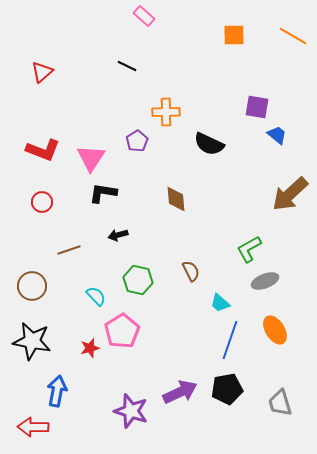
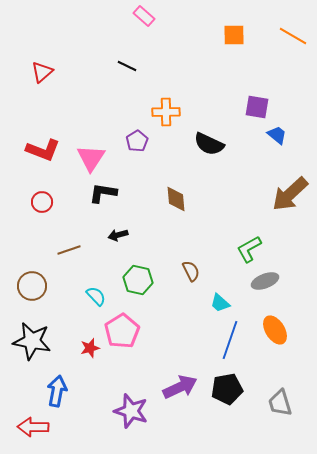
purple arrow: moved 5 px up
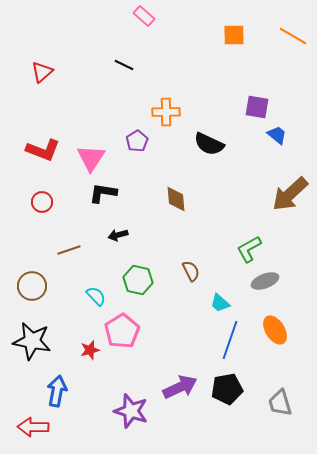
black line: moved 3 px left, 1 px up
red star: moved 2 px down
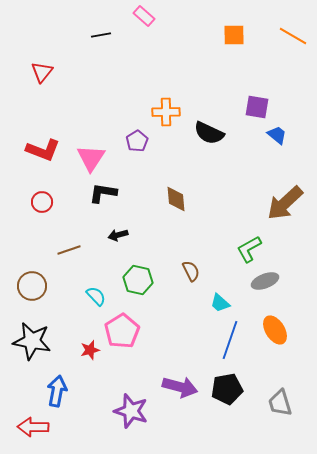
black line: moved 23 px left, 30 px up; rotated 36 degrees counterclockwise
red triangle: rotated 10 degrees counterclockwise
black semicircle: moved 11 px up
brown arrow: moved 5 px left, 9 px down
purple arrow: rotated 40 degrees clockwise
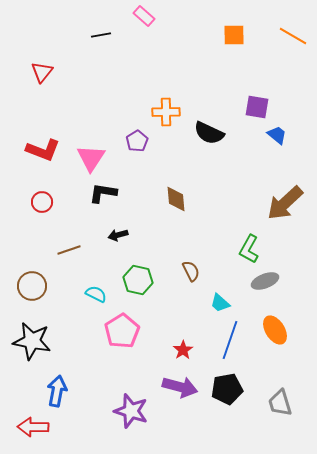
green L-shape: rotated 32 degrees counterclockwise
cyan semicircle: moved 2 px up; rotated 20 degrees counterclockwise
red star: moved 93 px right; rotated 18 degrees counterclockwise
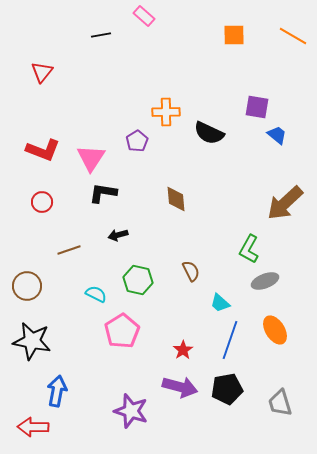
brown circle: moved 5 px left
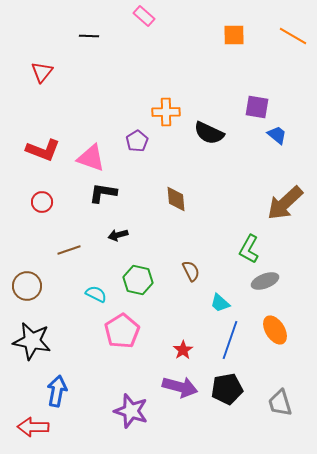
black line: moved 12 px left, 1 px down; rotated 12 degrees clockwise
pink triangle: rotated 44 degrees counterclockwise
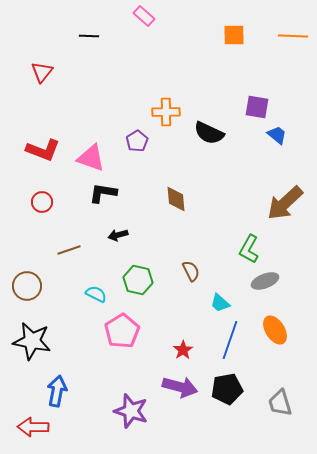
orange line: rotated 28 degrees counterclockwise
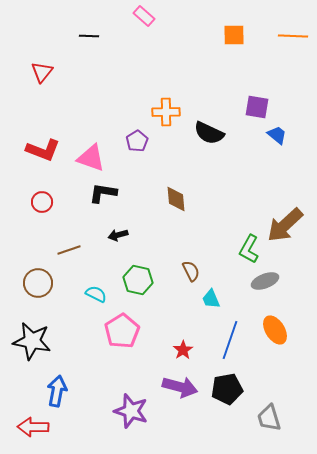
brown arrow: moved 22 px down
brown circle: moved 11 px right, 3 px up
cyan trapezoid: moved 9 px left, 4 px up; rotated 25 degrees clockwise
gray trapezoid: moved 11 px left, 15 px down
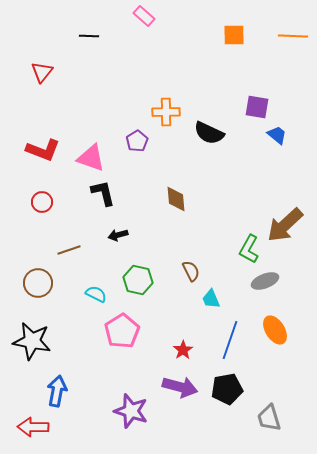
black L-shape: rotated 68 degrees clockwise
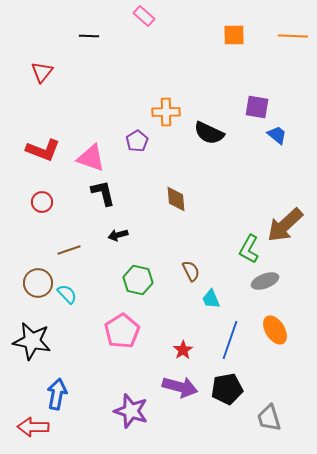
cyan semicircle: moved 29 px left; rotated 20 degrees clockwise
blue arrow: moved 3 px down
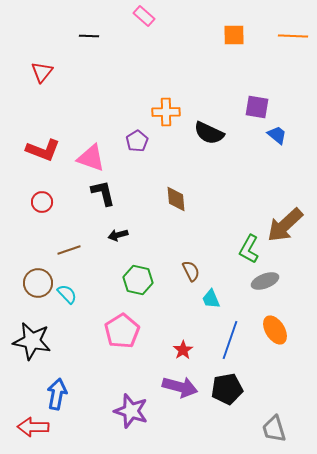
gray trapezoid: moved 5 px right, 11 px down
